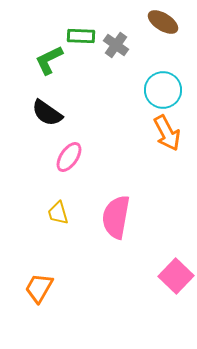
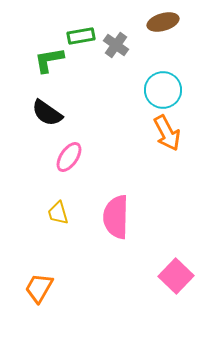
brown ellipse: rotated 48 degrees counterclockwise
green rectangle: rotated 12 degrees counterclockwise
green L-shape: rotated 16 degrees clockwise
pink semicircle: rotated 9 degrees counterclockwise
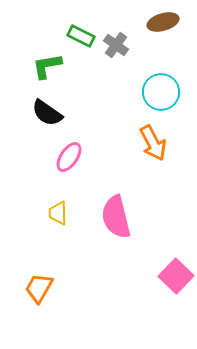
green rectangle: rotated 36 degrees clockwise
green L-shape: moved 2 px left, 6 px down
cyan circle: moved 2 px left, 2 px down
orange arrow: moved 14 px left, 10 px down
yellow trapezoid: rotated 15 degrees clockwise
pink semicircle: rotated 15 degrees counterclockwise
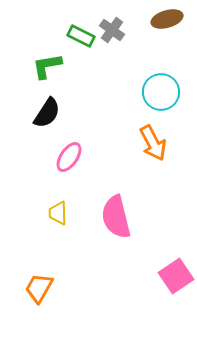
brown ellipse: moved 4 px right, 3 px up
gray cross: moved 4 px left, 15 px up
black semicircle: rotated 92 degrees counterclockwise
pink square: rotated 12 degrees clockwise
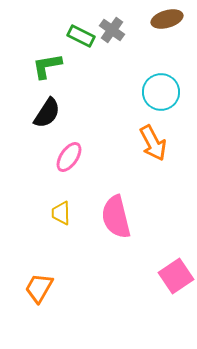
yellow trapezoid: moved 3 px right
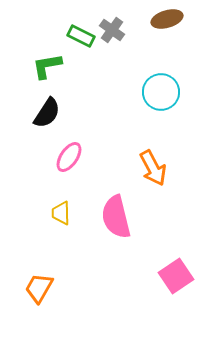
orange arrow: moved 25 px down
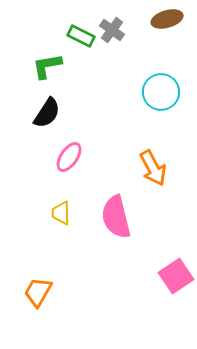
orange trapezoid: moved 1 px left, 4 px down
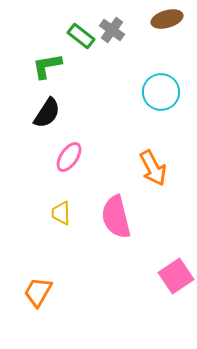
green rectangle: rotated 12 degrees clockwise
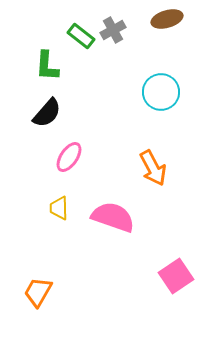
gray cross: moved 1 px right; rotated 25 degrees clockwise
green L-shape: rotated 76 degrees counterclockwise
black semicircle: rotated 8 degrees clockwise
yellow trapezoid: moved 2 px left, 5 px up
pink semicircle: moved 3 px left; rotated 123 degrees clockwise
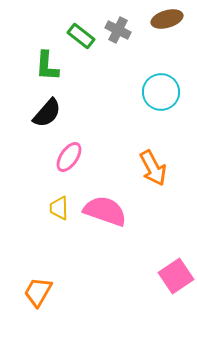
gray cross: moved 5 px right; rotated 35 degrees counterclockwise
pink semicircle: moved 8 px left, 6 px up
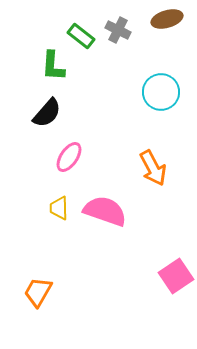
green L-shape: moved 6 px right
